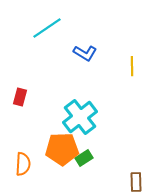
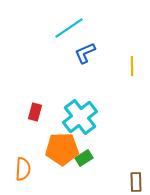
cyan line: moved 22 px right
blue L-shape: rotated 125 degrees clockwise
red rectangle: moved 15 px right, 15 px down
orange semicircle: moved 5 px down
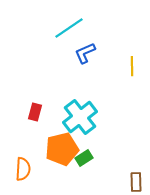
orange pentagon: rotated 12 degrees counterclockwise
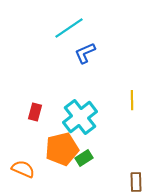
yellow line: moved 34 px down
orange semicircle: rotated 70 degrees counterclockwise
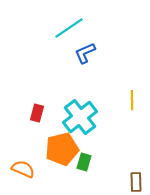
red rectangle: moved 2 px right, 1 px down
green rectangle: moved 4 px down; rotated 42 degrees counterclockwise
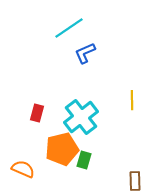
cyan cross: moved 1 px right
green rectangle: moved 2 px up
brown rectangle: moved 1 px left, 1 px up
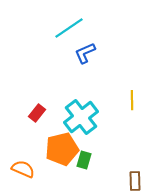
red rectangle: rotated 24 degrees clockwise
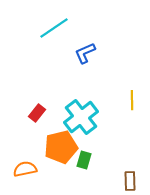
cyan line: moved 15 px left
orange pentagon: moved 1 px left, 2 px up
orange semicircle: moved 2 px right; rotated 35 degrees counterclockwise
brown rectangle: moved 5 px left
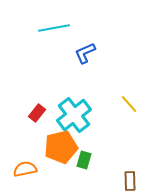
cyan line: rotated 24 degrees clockwise
yellow line: moved 3 px left, 4 px down; rotated 42 degrees counterclockwise
cyan cross: moved 7 px left, 2 px up
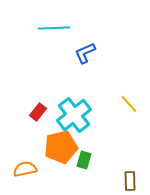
cyan line: rotated 8 degrees clockwise
red rectangle: moved 1 px right, 1 px up
